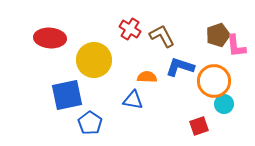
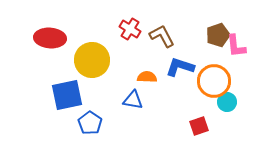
yellow circle: moved 2 px left
cyan circle: moved 3 px right, 2 px up
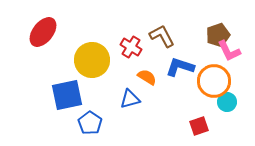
red cross: moved 1 px right, 18 px down
red ellipse: moved 7 px left, 6 px up; rotated 56 degrees counterclockwise
pink L-shape: moved 7 px left, 5 px down; rotated 20 degrees counterclockwise
orange semicircle: rotated 30 degrees clockwise
blue triangle: moved 3 px left, 1 px up; rotated 25 degrees counterclockwise
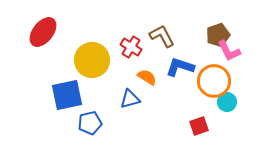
blue pentagon: rotated 25 degrees clockwise
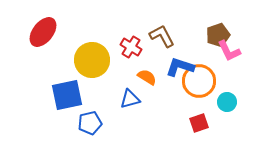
orange circle: moved 15 px left
red square: moved 3 px up
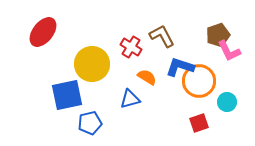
yellow circle: moved 4 px down
